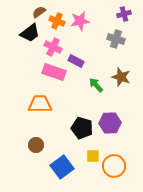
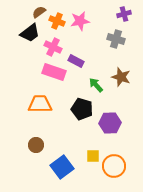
black pentagon: moved 19 px up
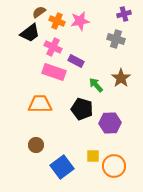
brown star: moved 1 px down; rotated 18 degrees clockwise
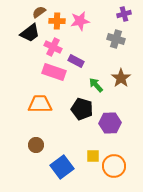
orange cross: rotated 21 degrees counterclockwise
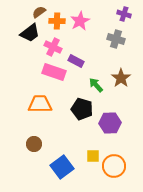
purple cross: rotated 32 degrees clockwise
pink star: rotated 18 degrees counterclockwise
brown circle: moved 2 px left, 1 px up
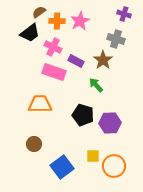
brown star: moved 18 px left, 18 px up
black pentagon: moved 1 px right, 6 px down
